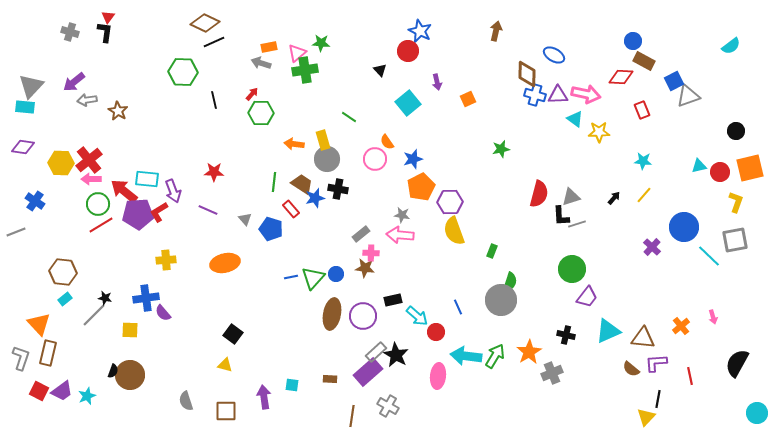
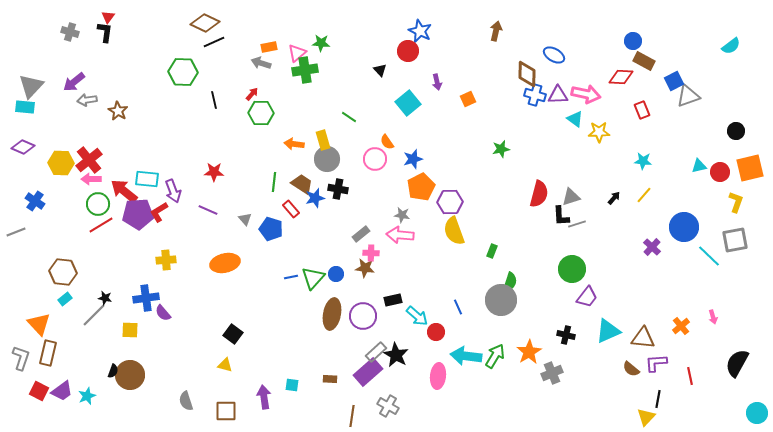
purple diamond at (23, 147): rotated 15 degrees clockwise
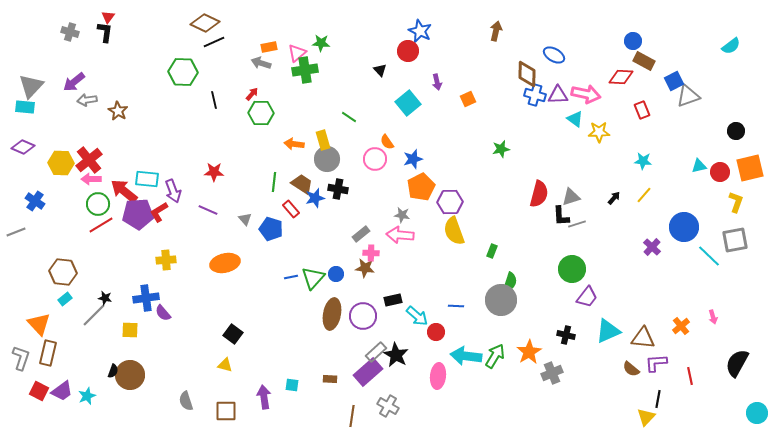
blue line at (458, 307): moved 2 px left, 1 px up; rotated 63 degrees counterclockwise
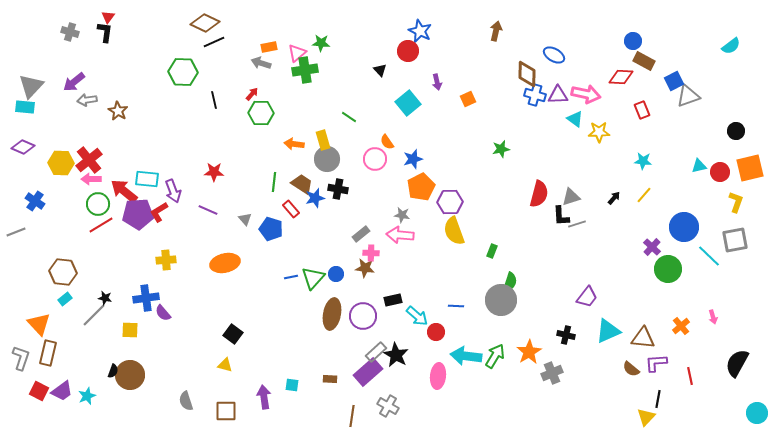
green circle at (572, 269): moved 96 px right
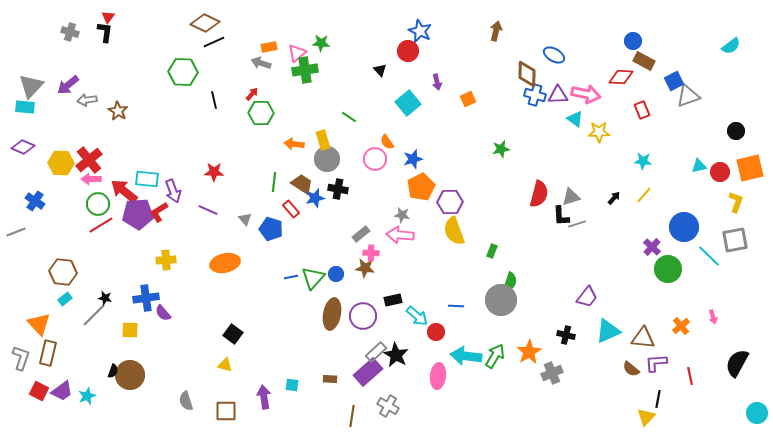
purple arrow at (74, 82): moved 6 px left, 3 px down
